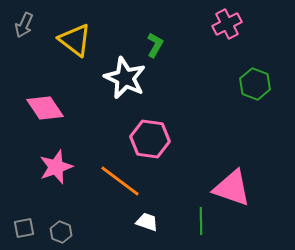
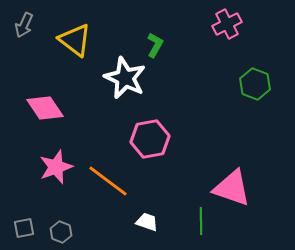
pink hexagon: rotated 18 degrees counterclockwise
orange line: moved 12 px left
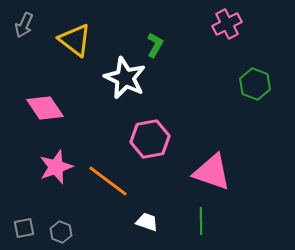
pink triangle: moved 20 px left, 16 px up
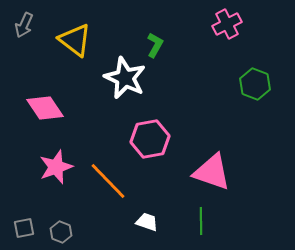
orange line: rotated 9 degrees clockwise
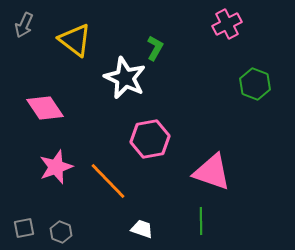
green L-shape: moved 3 px down
white trapezoid: moved 5 px left, 7 px down
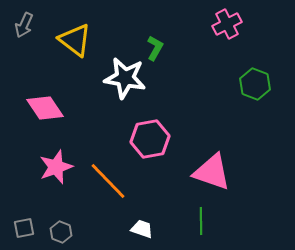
white star: rotated 15 degrees counterclockwise
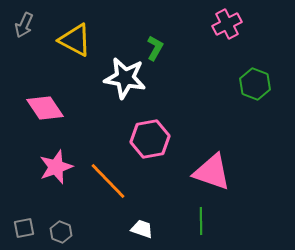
yellow triangle: rotated 9 degrees counterclockwise
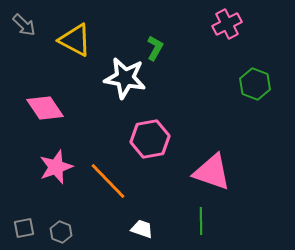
gray arrow: rotated 70 degrees counterclockwise
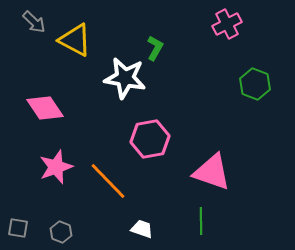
gray arrow: moved 10 px right, 3 px up
gray square: moved 6 px left; rotated 20 degrees clockwise
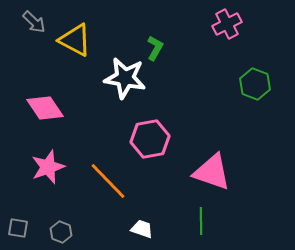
pink star: moved 8 px left
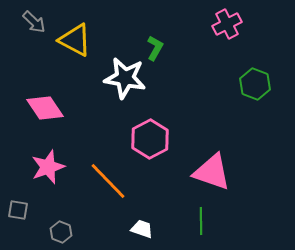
pink hexagon: rotated 18 degrees counterclockwise
gray square: moved 18 px up
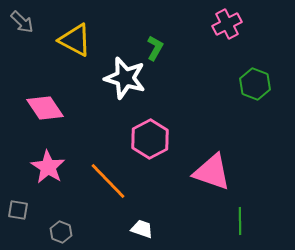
gray arrow: moved 12 px left
white star: rotated 6 degrees clockwise
pink star: rotated 20 degrees counterclockwise
green line: moved 39 px right
